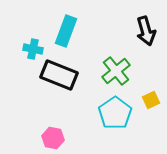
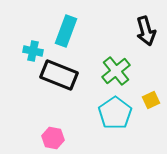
cyan cross: moved 2 px down
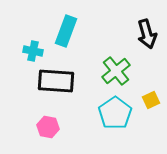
black arrow: moved 1 px right, 3 px down
black rectangle: moved 3 px left, 6 px down; rotated 18 degrees counterclockwise
pink hexagon: moved 5 px left, 11 px up
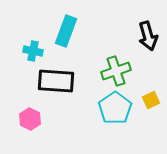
black arrow: moved 1 px right, 2 px down
green cross: rotated 20 degrees clockwise
cyan pentagon: moved 5 px up
pink hexagon: moved 18 px left, 8 px up; rotated 15 degrees clockwise
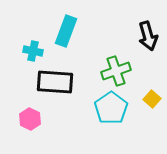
black rectangle: moved 1 px left, 1 px down
yellow square: moved 1 px right, 1 px up; rotated 24 degrees counterclockwise
cyan pentagon: moved 4 px left
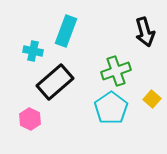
black arrow: moved 3 px left, 4 px up
black rectangle: rotated 45 degrees counterclockwise
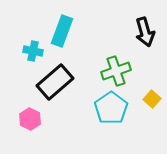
cyan rectangle: moved 4 px left
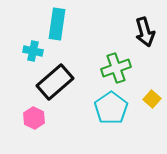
cyan rectangle: moved 5 px left, 7 px up; rotated 12 degrees counterclockwise
green cross: moved 3 px up
pink hexagon: moved 4 px right, 1 px up
